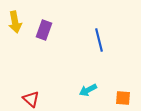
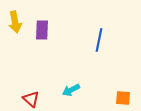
purple rectangle: moved 2 px left; rotated 18 degrees counterclockwise
blue line: rotated 25 degrees clockwise
cyan arrow: moved 17 px left
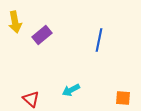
purple rectangle: moved 5 px down; rotated 48 degrees clockwise
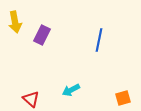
purple rectangle: rotated 24 degrees counterclockwise
orange square: rotated 21 degrees counterclockwise
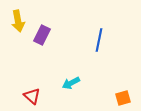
yellow arrow: moved 3 px right, 1 px up
cyan arrow: moved 7 px up
red triangle: moved 1 px right, 3 px up
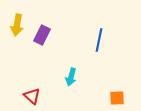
yellow arrow: moved 1 px left, 4 px down; rotated 20 degrees clockwise
cyan arrow: moved 6 px up; rotated 48 degrees counterclockwise
orange square: moved 6 px left; rotated 14 degrees clockwise
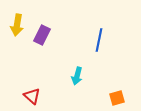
cyan arrow: moved 6 px right, 1 px up
orange square: rotated 14 degrees counterclockwise
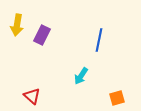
cyan arrow: moved 4 px right; rotated 18 degrees clockwise
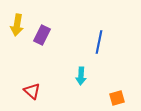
blue line: moved 2 px down
cyan arrow: rotated 30 degrees counterclockwise
red triangle: moved 5 px up
